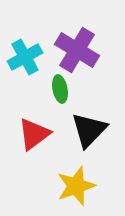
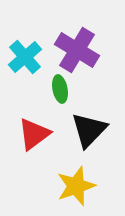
cyan cross: rotated 12 degrees counterclockwise
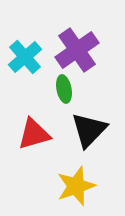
purple cross: rotated 24 degrees clockwise
green ellipse: moved 4 px right
red triangle: rotated 21 degrees clockwise
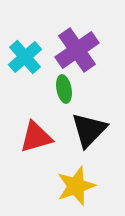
red triangle: moved 2 px right, 3 px down
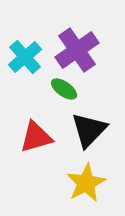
green ellipse: rotated 44 degrees counterclockwise
yellow star: moved 10 px right, 3 px up; rotated 9 degrees counterclockwise
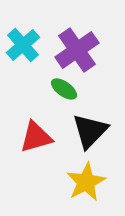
cyan cross: moved 2 px left, 12 px up
black triangle: moved 1 px right, 1 px down
yellow star: moved 1 px up
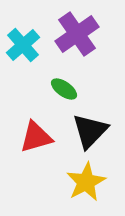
purple cross: moved 16 px up
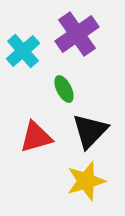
cyan cross: moved 6 px down
green ellipse: rotated 28 degrees clockwise
yellow star: moved 1 px up; rotated 12 degrees clockwise
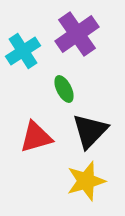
cyan cross: rotated 8 degrees clockwise
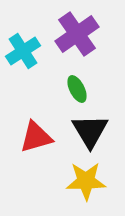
green ellipse: moved 13 px right
black triangle: rotated 15 degrees counterclockwise
yellow star: rotated 15 degrees clockwise
